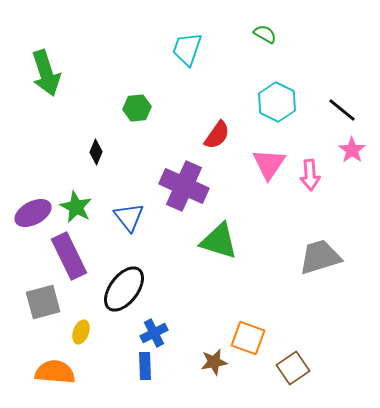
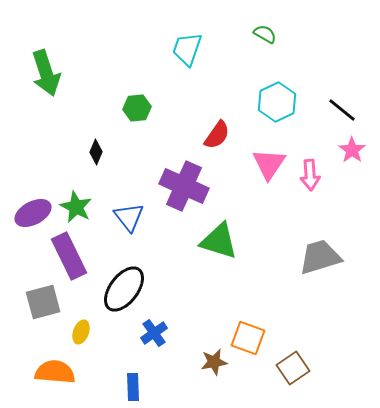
cyan hexagon: rotated 9 degrees clockwise
blue cross: rotated 8 degrees counterclockwise
blue rectangle: moved 12 px left, 21 px down
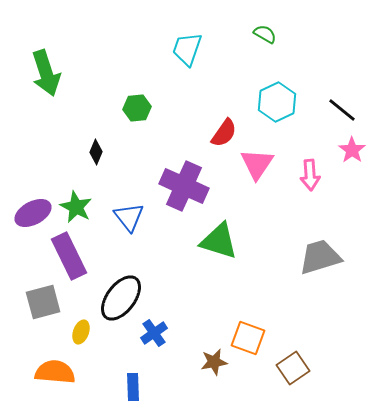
red semicircle: moved 7 px right, 2 px up
pink triangle: moved 12 px left
black ellipse: moved 3 px left, 9 px down
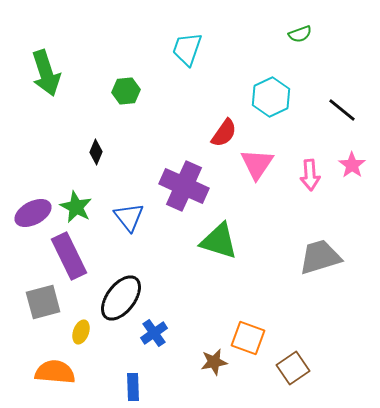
green semicircle: moved 35 px right; rotated 130 degrees clockwise
cyan hexagon: moved 6 px left, 5 px up
green hexagon: moved 11 px left, 17 px up
pink star: moved 15 px down
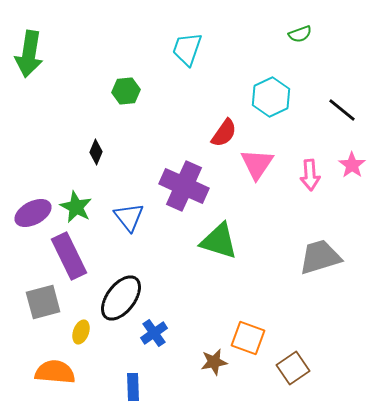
green arrow: moved 17 px left, 19 px up; rotated 27 degrees clockwise
